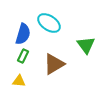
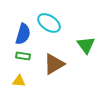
green rectangle: rotated 72 degrees clockwise
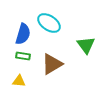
brown triangle: moved 2 px left
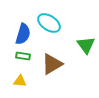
yellow triangle: moved 1 px right
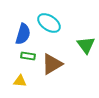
green rectangle: moved 5 px right
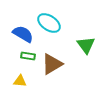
blue semicircle: rotated 75 degrees counterclockwise
